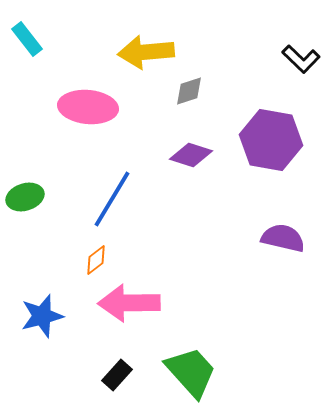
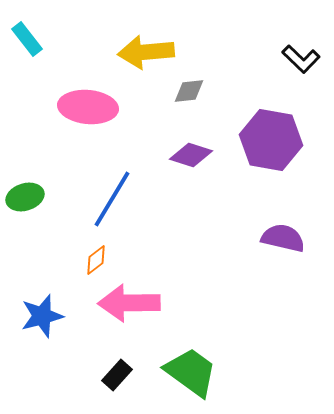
gray diamond: rotated 12 degrees clockwise
green trapezoid: rotated 12 degrees counterclockwise
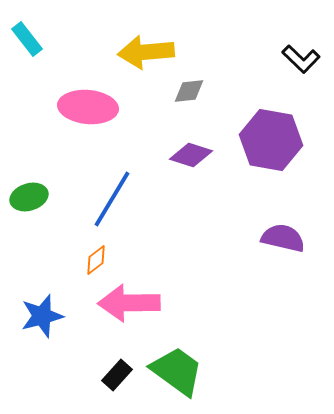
green ellipse: moved 4 px right
green trapezoid: moved 14 px left, 1 px up
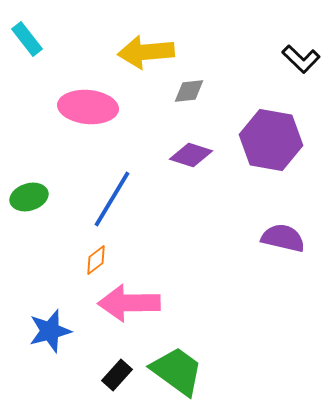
blue star: moved 8 px right, 15 px down
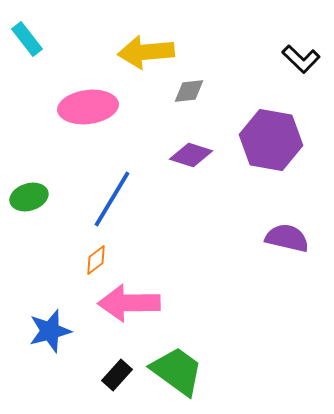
pink ellipse: rotated 12 degrees counterclockwise
purple semicircle: moved 4 px right
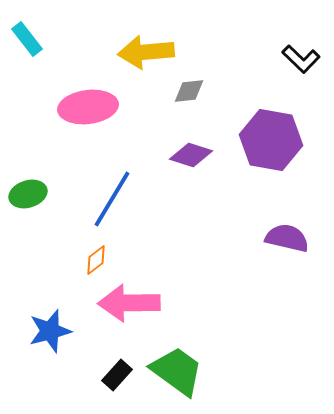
green ellipse: moved 1 px left, 3 px up
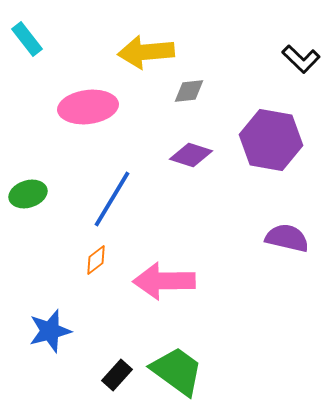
pink arrow: moved 35 px right, 22 px up
